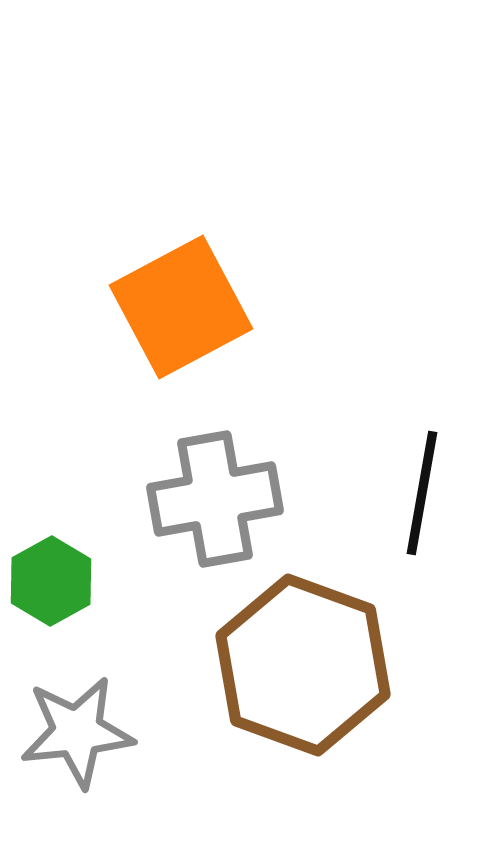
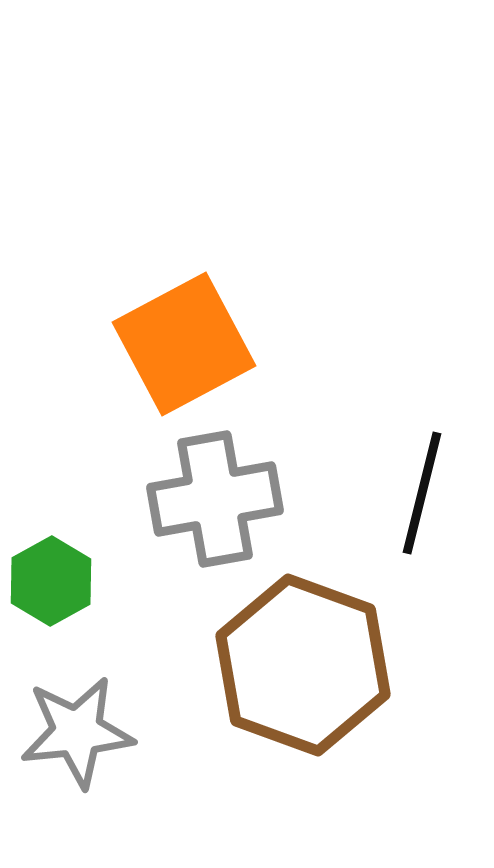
orange square: moved 3 px right, 37 px down
black line: rotated 4 degrees clockwise
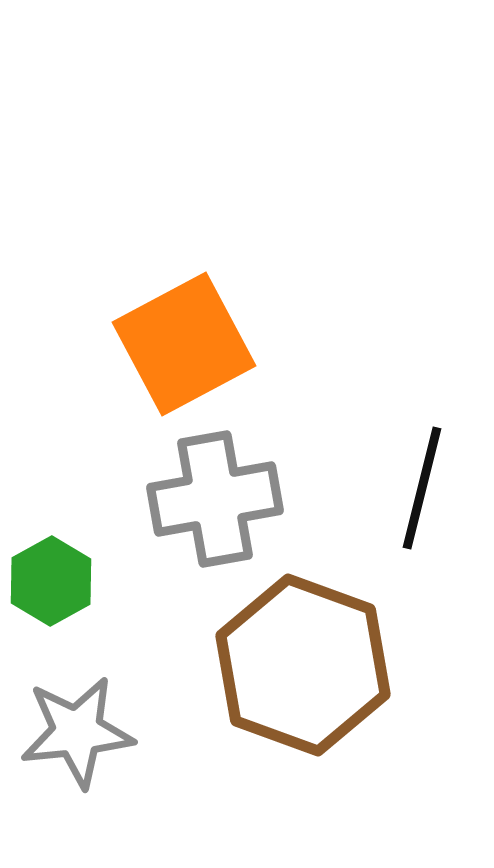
black line: moved 5 px up
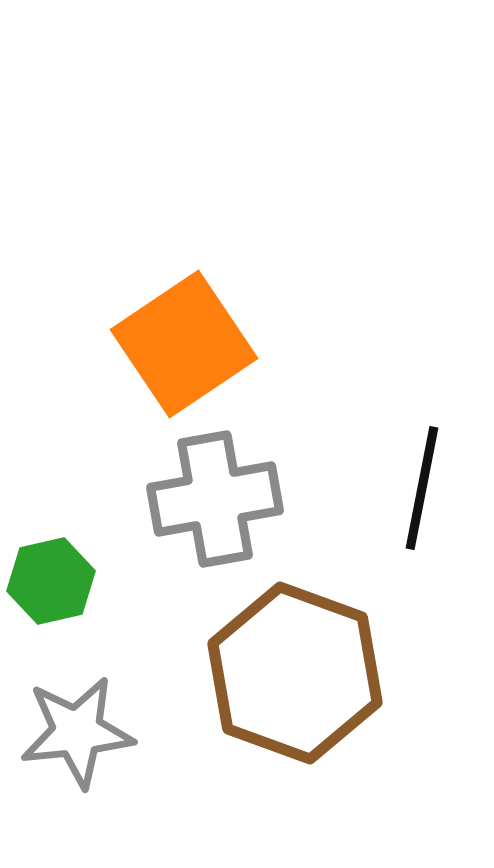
orange square: rotated 6 degrees counterclockwise
black line: rotated 3 degrees counterclockwise
green hexagon: rotated 16 degrees clockwise
brown hexagon: moved 8 px left, 8 px down
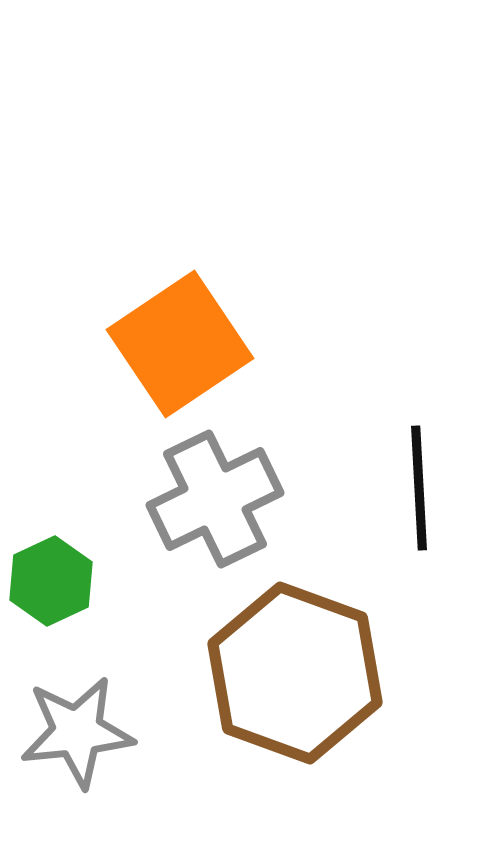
orange square: moved 4 px left
black line: moved 3 px left; rotated 14 degrees counterclockwise
gray cross: rotated 16 degrees counterclockwise
green hexagon: rotated 12 degrees counterclockwise
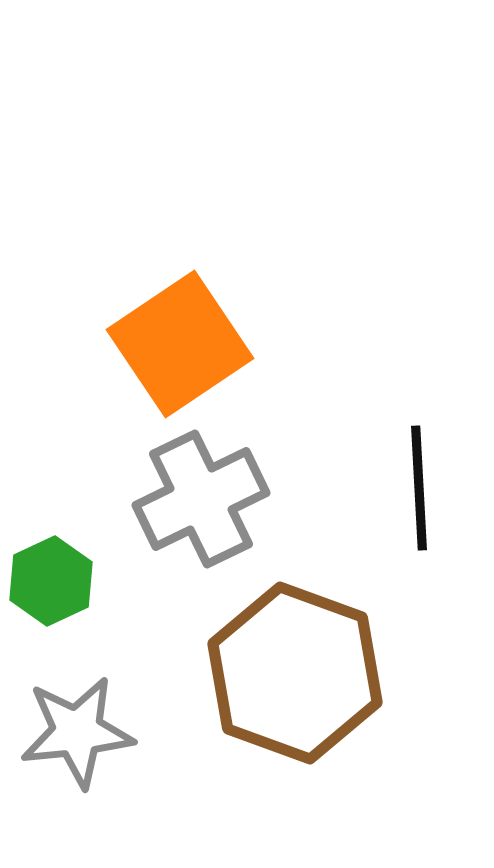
gray cross: moved 14 px left
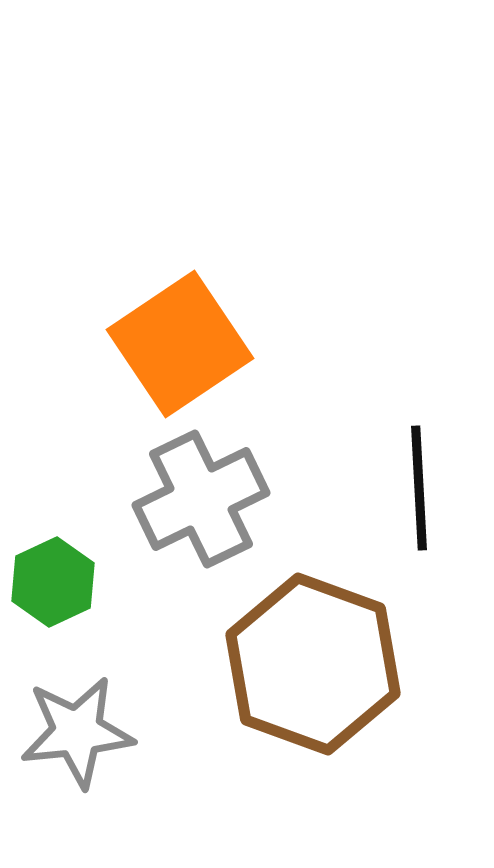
green hexagon: moved 2 px right, 1 px down
brown hexagon: moved 18 px right, 9 px up
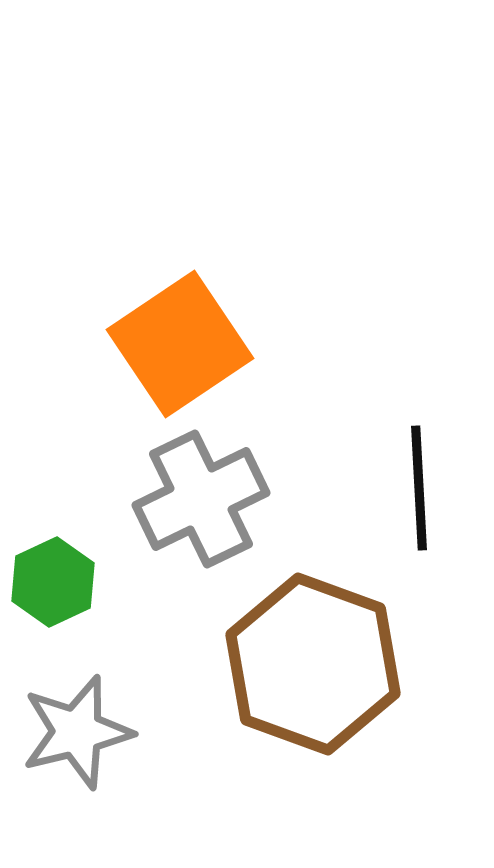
gray star: rotated 8 degrees counterclockwise
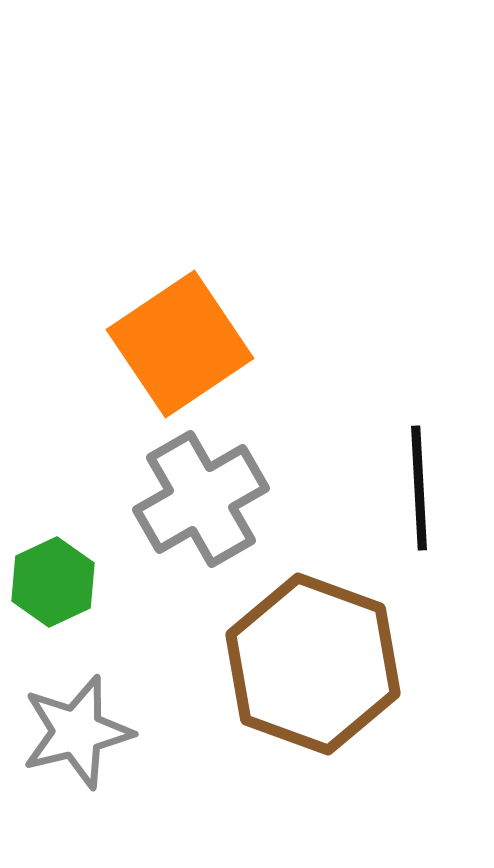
gray cross: rotated 4 degrees counterclockwise
